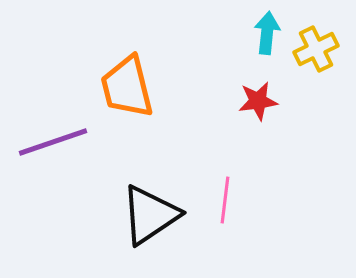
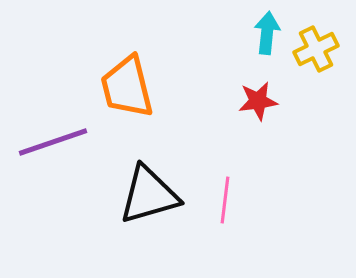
black triangle: moved 1 px left, 20 px up; rotated 18 degrees clockwise
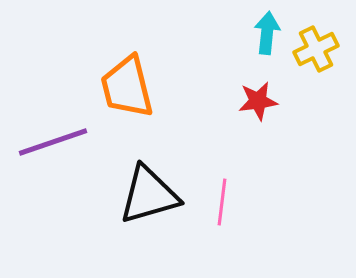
pink line: moved 3 px left, 2 px down
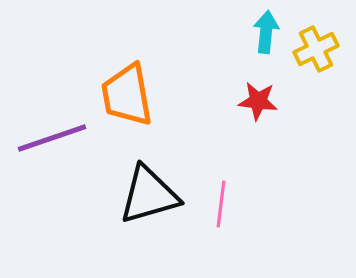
cyan arrow: moved 1 px left, 1 px up
orange trapezoid: moved 8 px down; rotated 4 degrees clockwise
red star: rotated 15 degrees clockwise
purple line: moved 1 px left, 4 px up
pink line: moved 1 px left, 2 px down
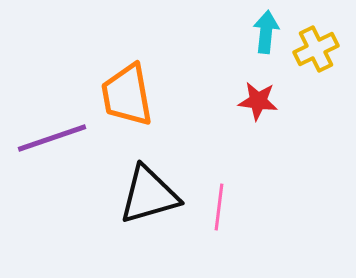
pink line: moved 2 px left, 3 px down
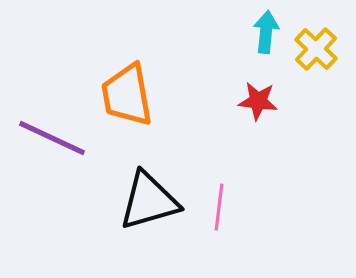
yellow cross: rotated 21 degrees counterclockwise
purple line: rotated 44 degrees clockwise
black triangle: moved 6 px down
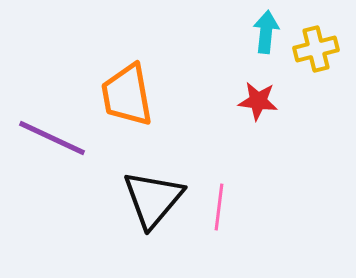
yellow cross: rotated 33 degrees clockwise
black triangle: moved 4 px right, 2 px up; rotated 34 degrees counterclockwise
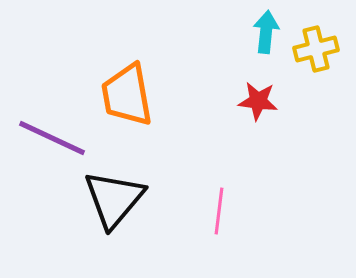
black triangle: moved 39 px left
pink line: moved 4 px down
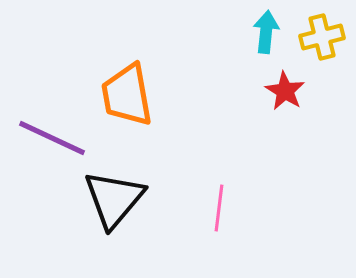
yellow cross: moved 6 px right, 12 px up
red star: moved 27 px right, 10 px up; rotated 24 degrees clockwise
pink line: moved 3 px up
